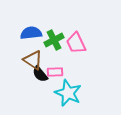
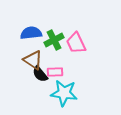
cyan star: moved 4 px left; rotated 16 degrees counterclockwise
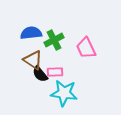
pink trapezoid: moved 10 px right, 5 px down
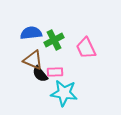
brown triangle: rotated 10 degrees counterclockwise
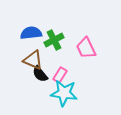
pink rectangle: moved 5 px right, 3 px down; rotated 56 degrees counterclockwise
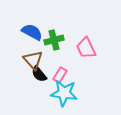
blue semicircle: moved 1 px right, 1 px up; rotated 35 degrees clockwise
green cross: rotated 12 degrees clockwise
brown triangle: rotated 25 degrees clockwise
black semicircle: moved 1 px left
